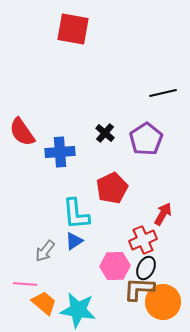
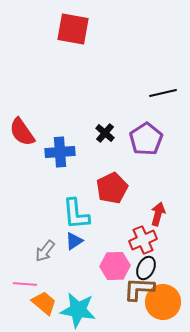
red arrow: moved 5 px left; rotated 15 degrees counterclockwise
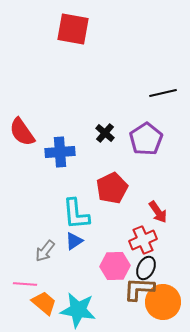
red arrow: moved 2 px up; rotated 130 degrees clockwise
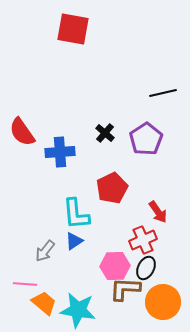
brown L-shape: moved 14 px left
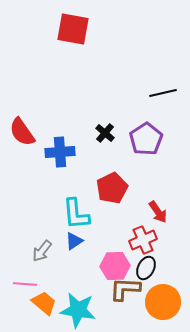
gray arrow: moved 3 px left
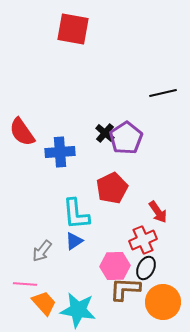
purple pentagon: moved 20 px left, 1 px up
orange trapezoid: rotated 8 degrees clockwise
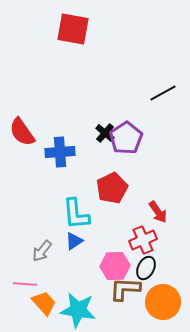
black line: rotated 16 degrees counterclockwise
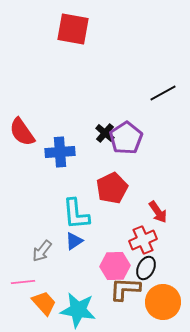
pink line: moved 2 px left, 2 px up; rotated 10 degrees counterclockwise
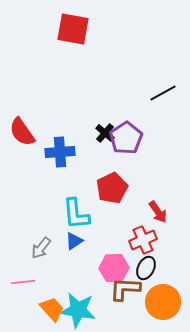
gray arrow: moved 1 px left, 3 px up
pink hexagon: moved 1 px left, 2 px down
orange trapezoid: moved 8 px right, 6 px down
